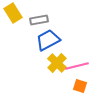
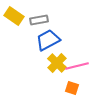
yellow rectangle: moved 1 px right, 3 px down; rotated 24 degrees counterclockwise
orange square: moved 8 px left, 2 px down
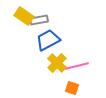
yellow rectangle: moved 10 px right
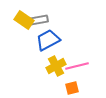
yellow rectangle: moved 4 px down
yellow cross: moved 1 px left, 3 px down; rotated 18 degrees clockwise
orange square: rotated 32 degrees counterclockwise
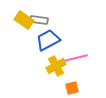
gray rectangle: rotated 18 degrees clockwise
pink line: moved 1 px left, 8 px up
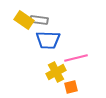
blue trapezoid: rotated 150 degrees counterclockwise
yellow cross: moved 6 px down
orange square: moved 1 px left, 1 px up
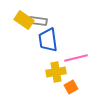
gray rectangle: moved 1 px left, 1 px down
blue trapezoid: rotated 80 degrees clockwise
yellow cross: rotated 18 degrees clockwise
orange square: rotated 16 degrees counterclockwise
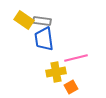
gray rectangle: moved 4 px right
blue trapezoid: moved 4 px left, 1 px up
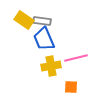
blue trapezoid: rotated 15 degrees counterclockwise
yellow cross: moved 5 px left, 6 px up
orange square: rotated 32 degrees clockwise
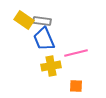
pink line: moved 5 px up
orange square: moved 5 px right, 1 px up
